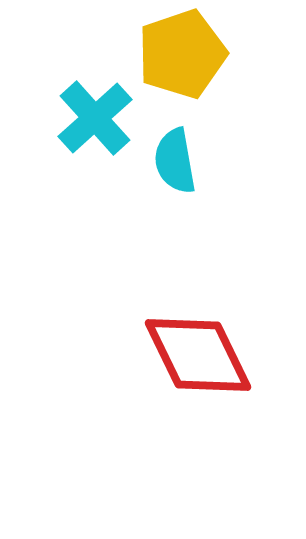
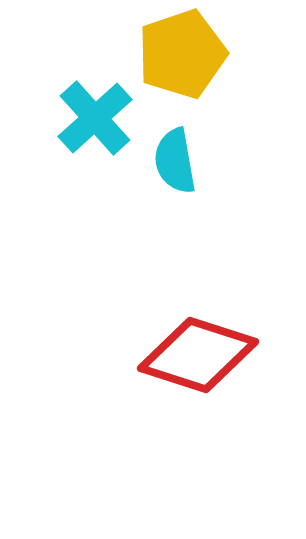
red diamond: rotated 46 degrees counterclockwise
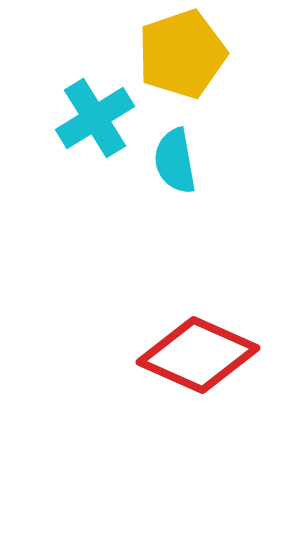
cyan cross: rotated 10 degrees clockwise
red diamond: rotated 6 degrees clockwise
